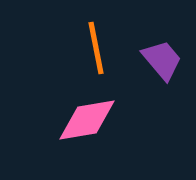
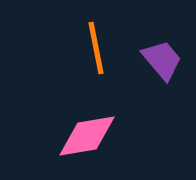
pink diamond: moved 16 px down
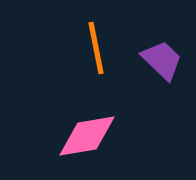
purple trapezoid: rotated 6 degrees counterclockwise
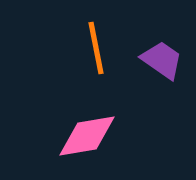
purple trapezoid: rotated 9 degrees counterclockwise
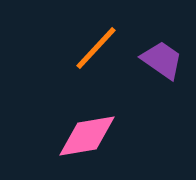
orange line: rotated 54 degrees clockwise
